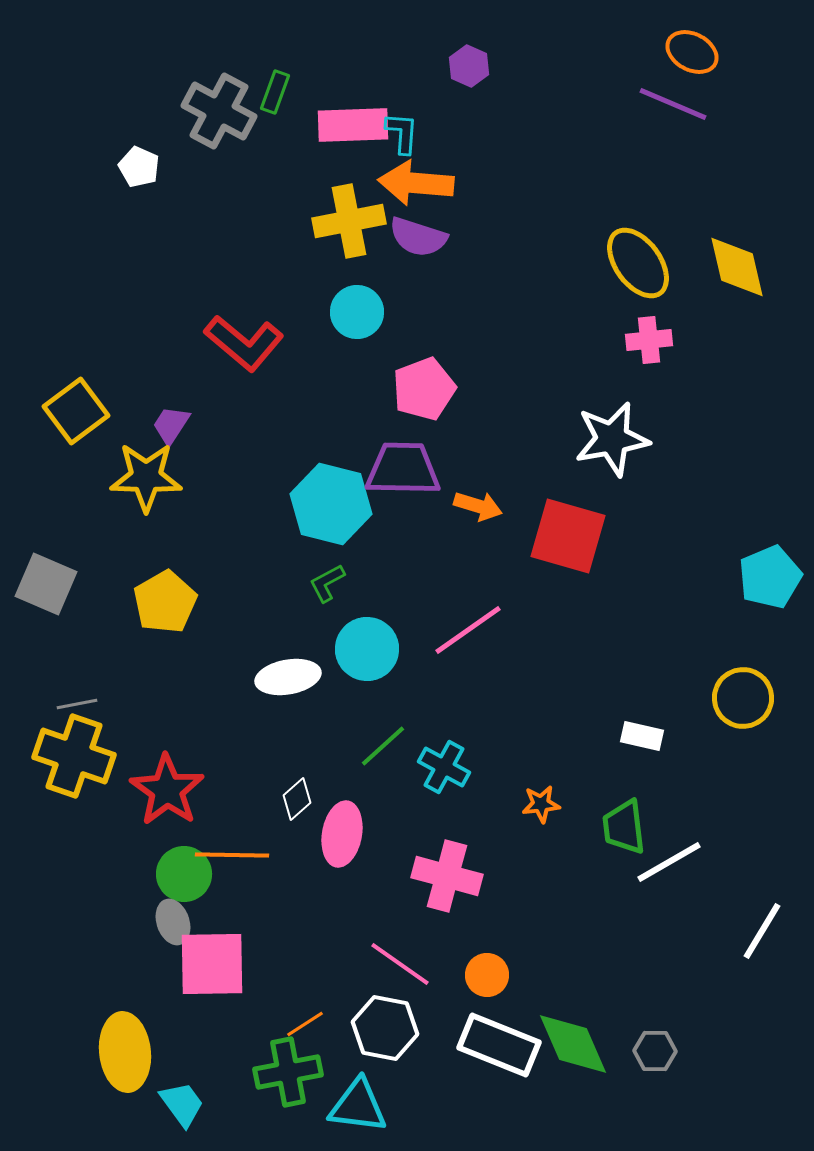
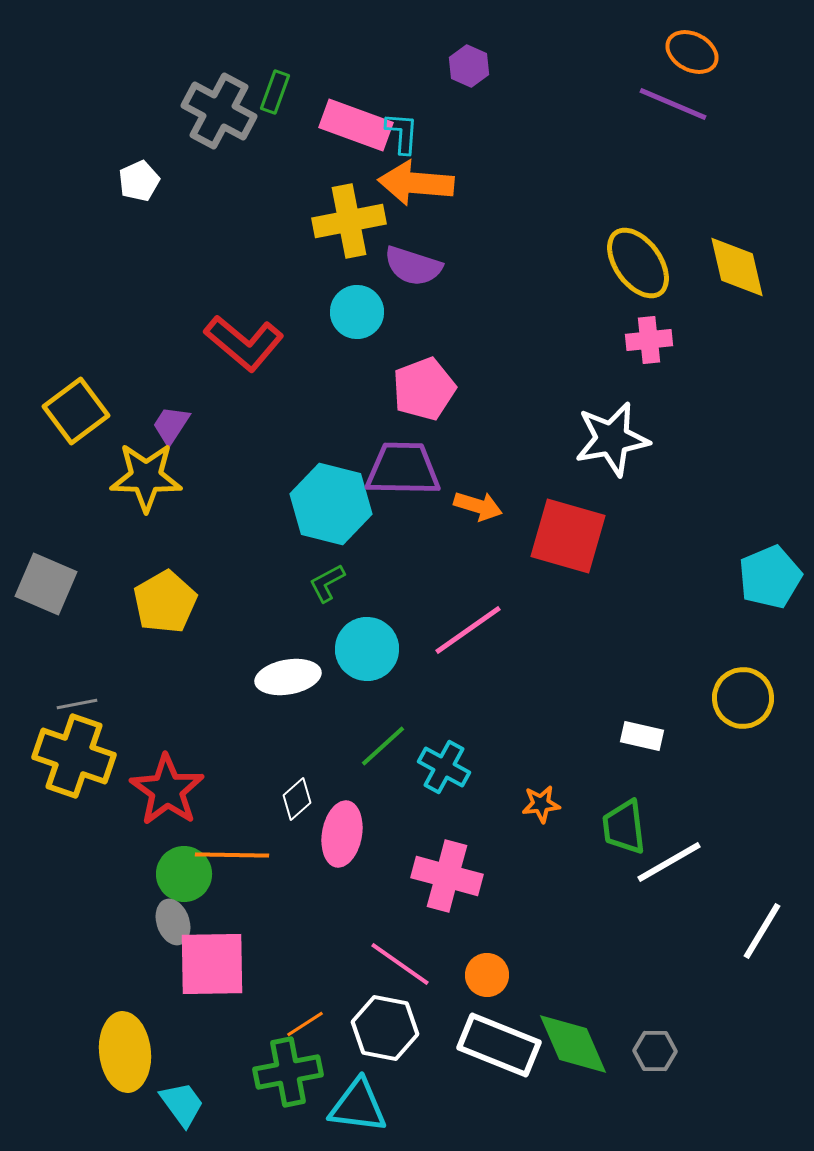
pink rectangle at (353, 125): moved 3 px right; rotated 22 degrees clockwise
white pentagon at (139, 167): moved 14 px down; rotated 24 degrees clockwise
purple semicircle at (418, 237): moved 5 px left, 29 px down
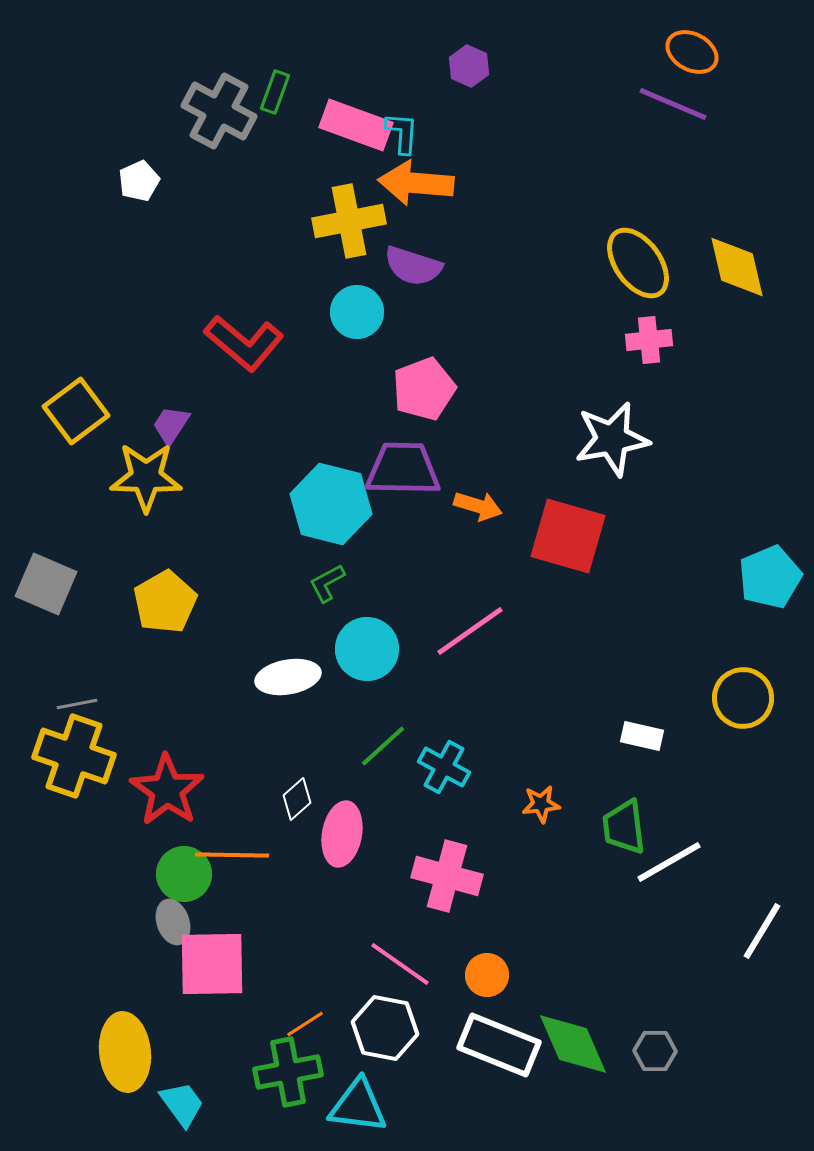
pink line at (468, 630): moved 2 px right, 1 px down
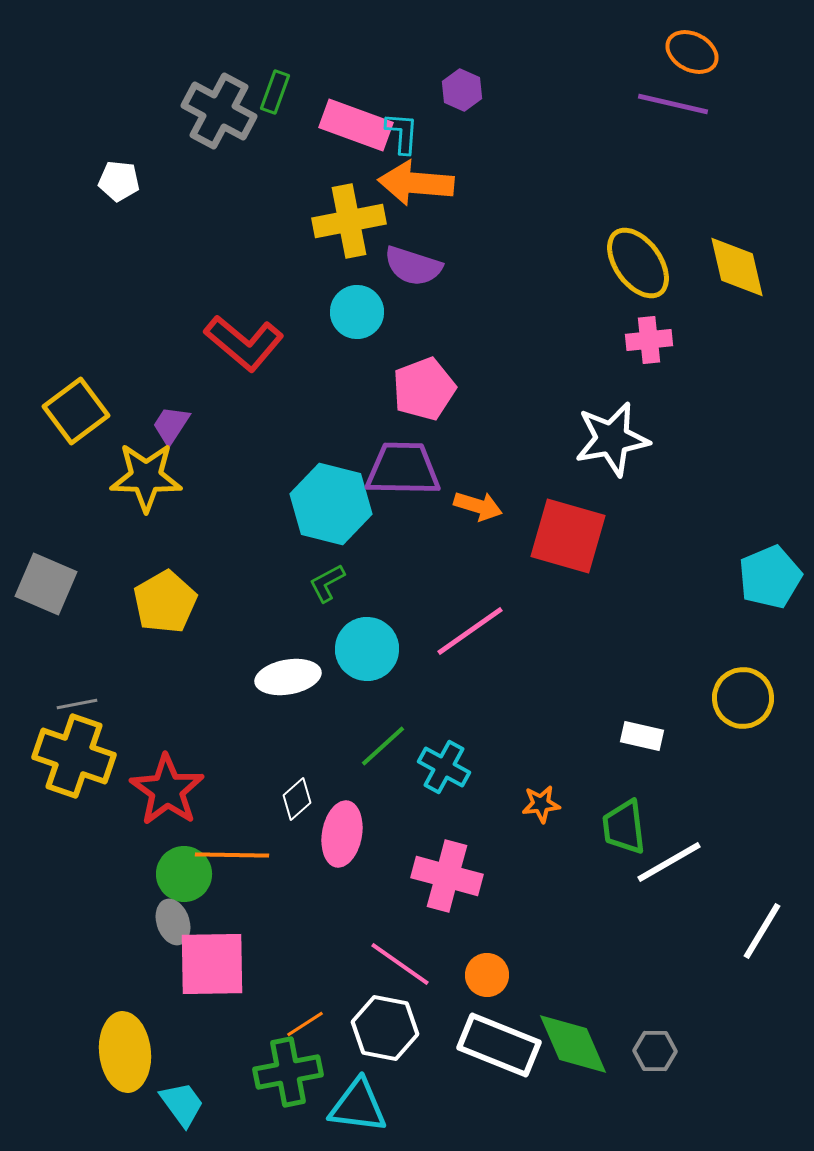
purple hexagon at (469, 66): moved 7 px left, 24 px down
purple line at (673, 104): rotated 10 degrees counterclockwise
white pentagon at (139, 181): moved 20 px left; rotated 30 degrees clockwise
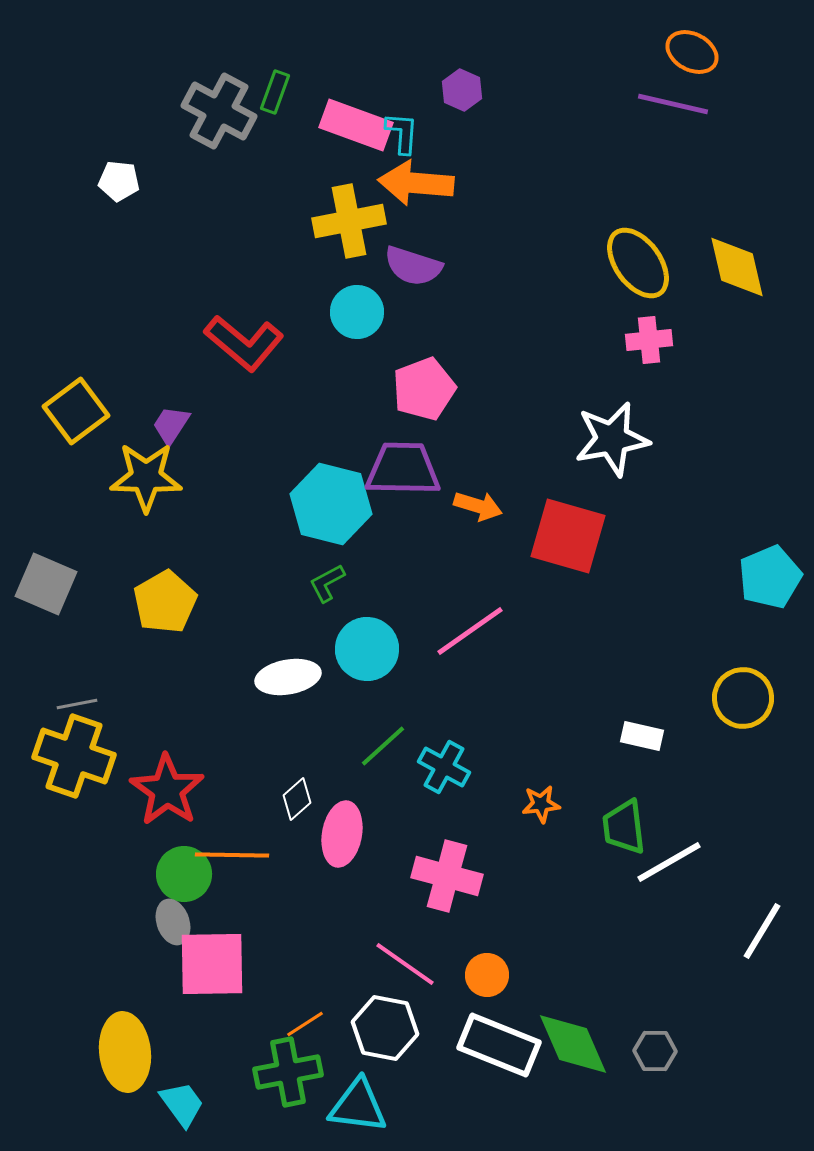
pink line at (400, 964): moved 5 px right
